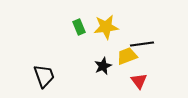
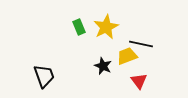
yellow star: rotated 20 degrees counterclockwise
black line: moved 1 px left; rotated 20 degrees clockwise
black star: rotated 24 degrees counterclockwise
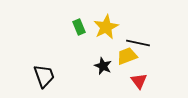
black line: moved 3 px left, 1 px up
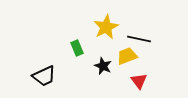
green rectangle: moved 2 px left, 21 px down
black line: moved 1 px right, 4 px up
black trapezoid: rotated 85 degrees clockwise
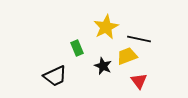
black trapezoid: moved 11 px right
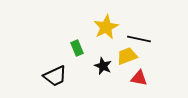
red triangle: moved 3 px up; rotated 42 degrees counterclockwise
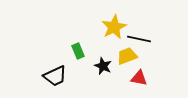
yellow star: moved 8 px right
green rectangle: moved 1 px right, 3 px down
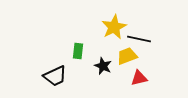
green rectangle: rotated 28 degrees clockwise
red triangle: rotated 24 degrees counterclockwise
